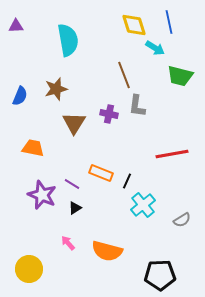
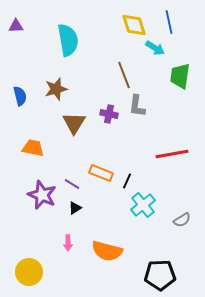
green trapezoid: rotated 84 degrees clockwise
blue semicircle: rotated 36 degrees counterclockwise
pink arrow: rotated 140 degrees counterclockwise
yellow circle: moved 3 px down
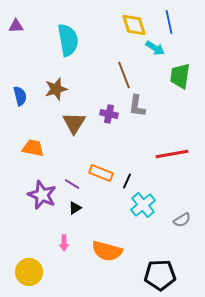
pink arrow: moved 4 px left
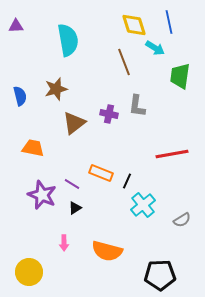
brown line: moved 13 px up
brown triangle: rotated 20 degrees clockwise
